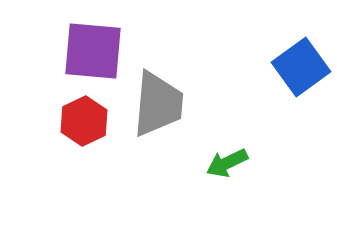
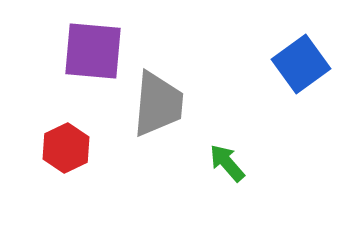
blue square: moved 3 px up
red hexagon: moved 18 px left, 27 px down
green arrow: rotated 75 degrees clockwise
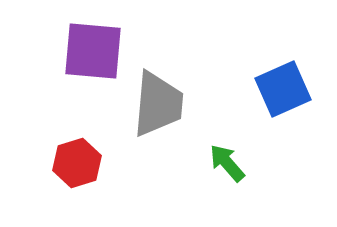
blue square: moved 18 px left, 25 px down; rotated 12 degrees clockwise
red hexagon: moved 11 px right, 15 px down; rotated 9 degrees clockwise
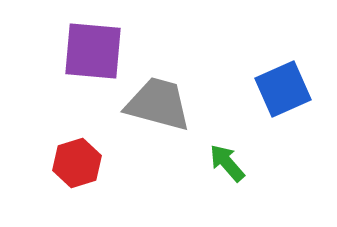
gray trapezoid: rotated 80 degrees counterclockwise
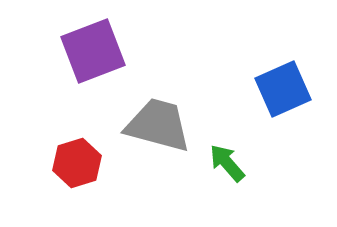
purple square: rotated 26 degrees counterclockwise
gray trapezoid: moved 21 px down
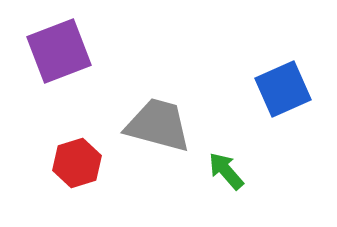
purple square: moved 34 px left
green arrow: moved 1 px left, 8 px down
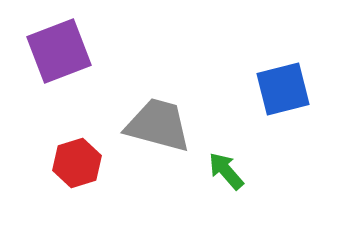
blue square: rotated 10 degrees clockwise
